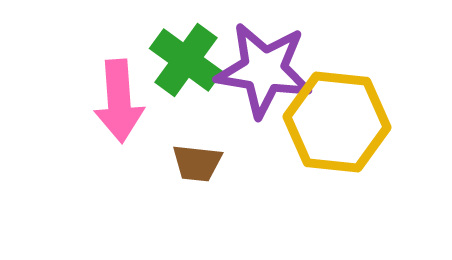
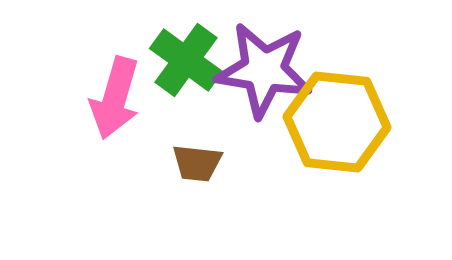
pink arrow: moved 4 px left, 3 px up; rotated 20 degrees clockwise
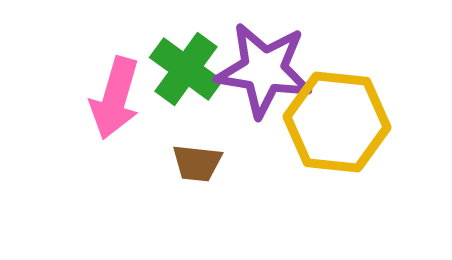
green cross: moved 9 px down
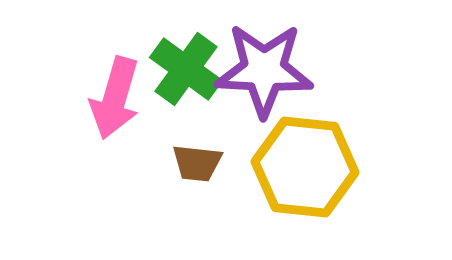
purple star: rotated 6 degrees counterclockwise
yellow hexagon: moved 32 px left, 45 px down
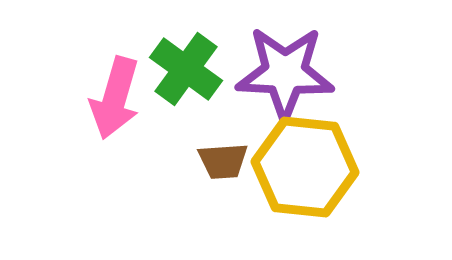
purple star: moved 21 px right, 3 px down
brown trapezoid: moved 26 px right, 2 px up; rotated 10 degrees counterclockwise
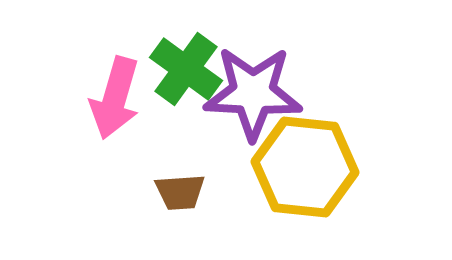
purple star: moved 32 px left, 20 px down
brown trapezoid: moved 43 px left, 31 px down
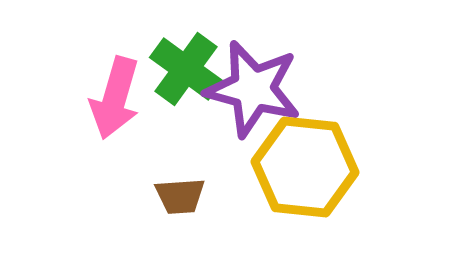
purple star: moved 4 px up; rotated 12 degrees clockwise
brown trapezoid: moved 4 px down
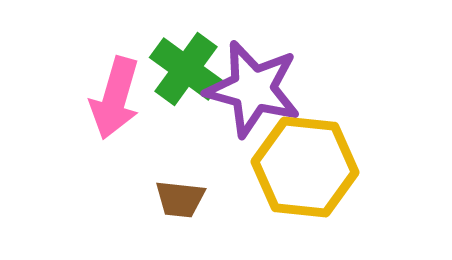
brown trapezoid: moved 3 px down; rotated 10 degrees clockwise
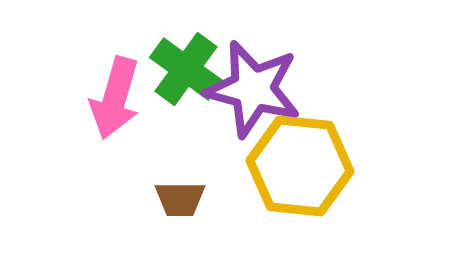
yellow hexagon: moved 5 px left, 1 px up
brown trapezoid: rotated 6 degrees counterclockwise
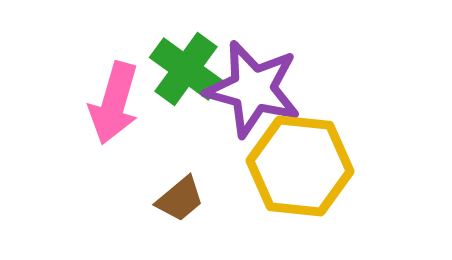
pink arrow: moved 1 px left, 5 px down
brown trapezoid: rotated 40 degrees counterclockwise
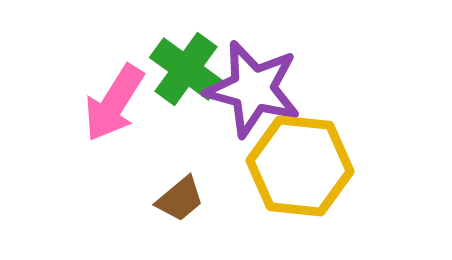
pink arrow: rotated 16 degrees clockwise
